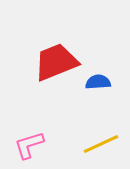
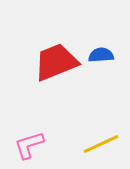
blue semicircle: moved 3 px right, 27 px up
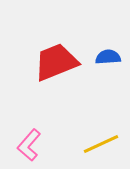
blue semicircle: moved 7 px right, 2 px down
pink L-shape: rotated 32 degrees counterclockwise
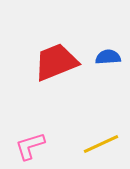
pink L-shape: moved 1 px right, 1 px down; rotated 32 degrees clockwise
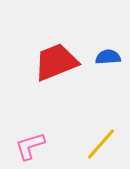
yellow line: rotated 24 degrees counterclockwise
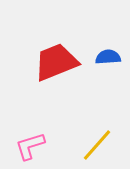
yellow line: moved 4 px left, 1 px down
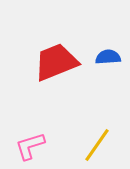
yellow line: rotated 6 degrees counterclockwise
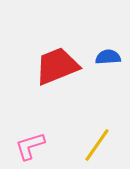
red trapezoid: moved 1 px right, 4 px down
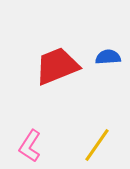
pink L-shape: rotated 40 degrees counterclockwise
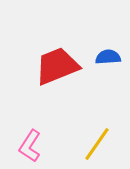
yellow line: moved 1 px up
